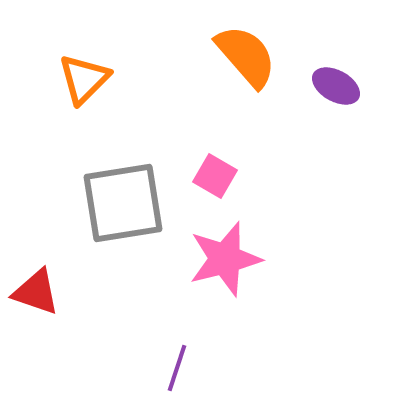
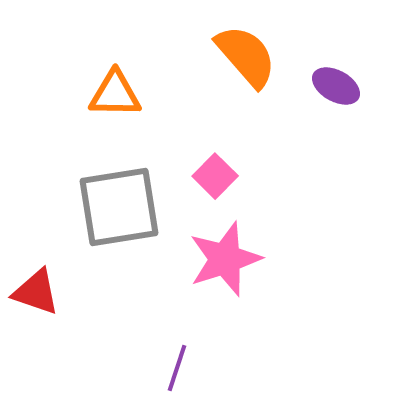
orange triangle: moved 31 px right, 15 px down; rotated 46 degrees clockwise
pink square: rotated 15 degrees clockwise
gray square: moved 4 px left, 4 px down
pink star: rotated 4 degrees counterclockwise
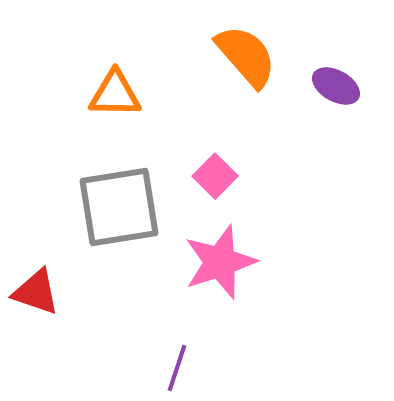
pink star: moved 5 px left, 3 px down
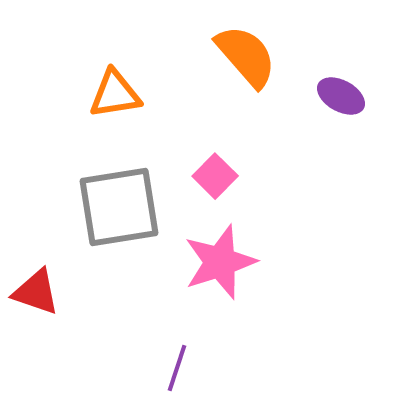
purple ellipse: moved 5 px right, 10 px down
orange triangle: rotated 10 degrees counterclockwise
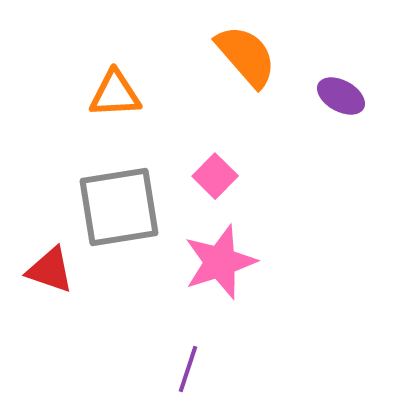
orange triangle: rotated 6 degrees clockwise
red triangle: moved 14 px right, 22 px up
purple line: moved 11 px right, 1 px down
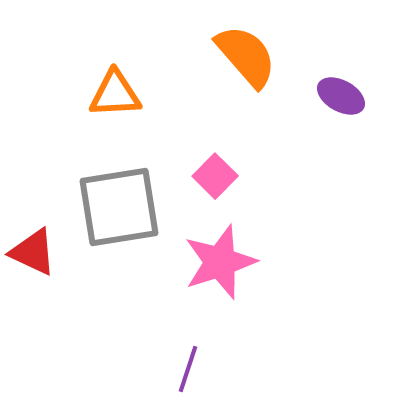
red triangle: moved 17 px left, 18 px up; rotated 6 degrees clockwise
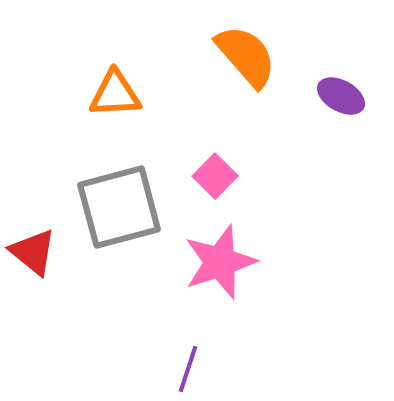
gray square: rotated 6 degrees counterclockwise
red triangle: rotated 14 degrees clockwise
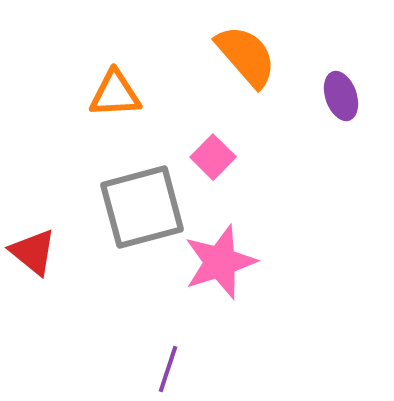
purple ellipse: rotated 42 degrees clockwise
pink square: moved 2 px left, 19 px up
gray square: moved 23 px right
purple line: moved 20 px left
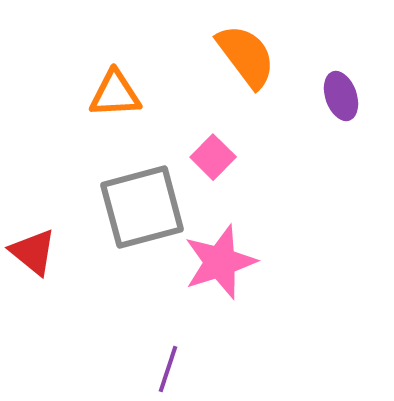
orange semicircle: rotated 4 degrees clockwise
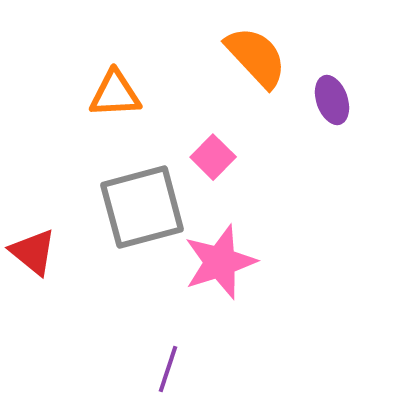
orange semicircle: moved 10 px right, 1 px down; rotated 6 degrees counterclockwise
purple ellipse: moved 9 px left, 4 px down
